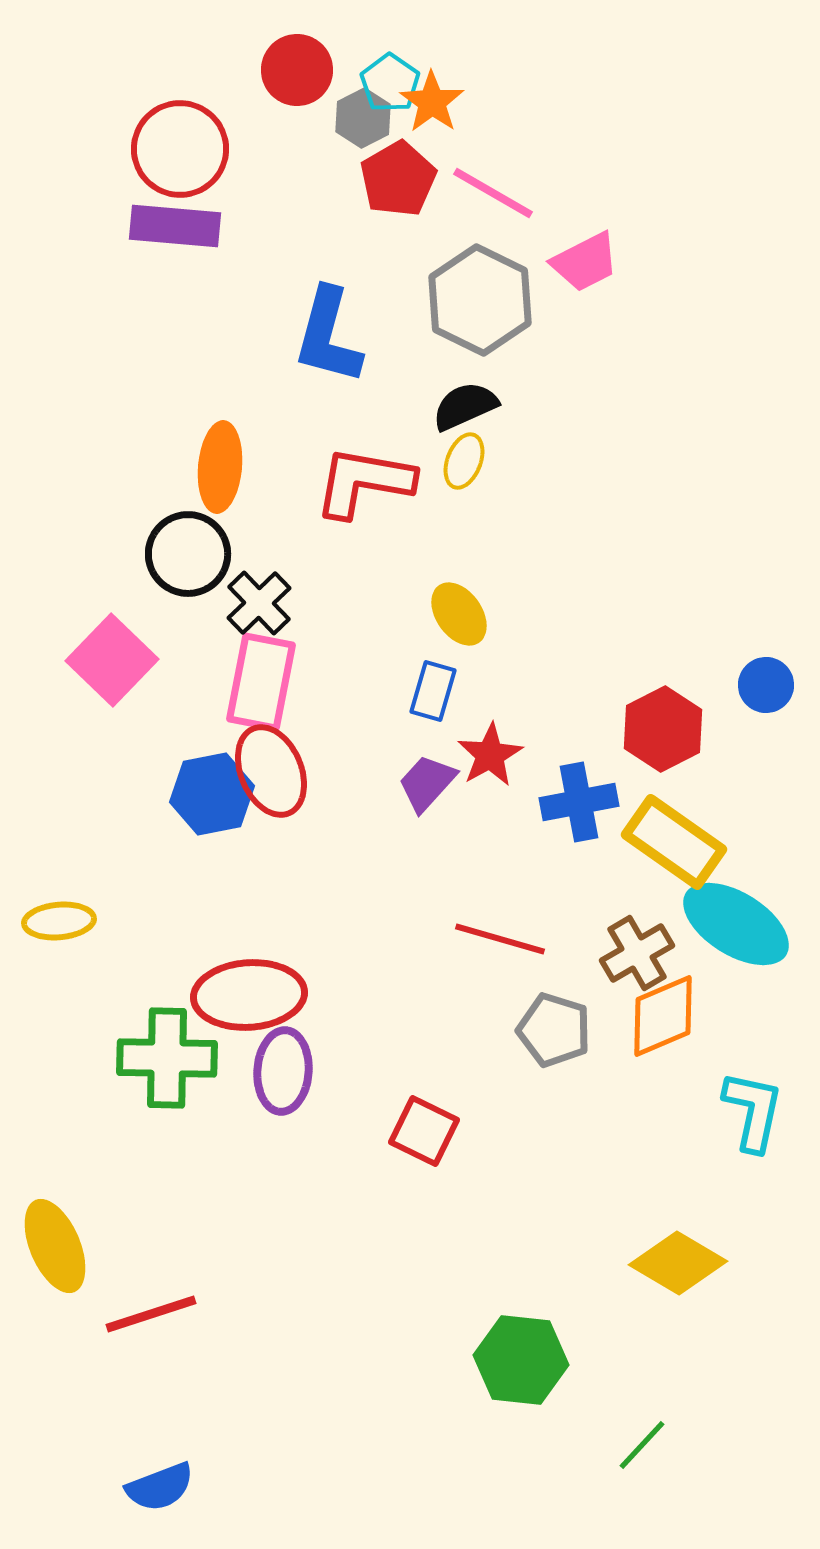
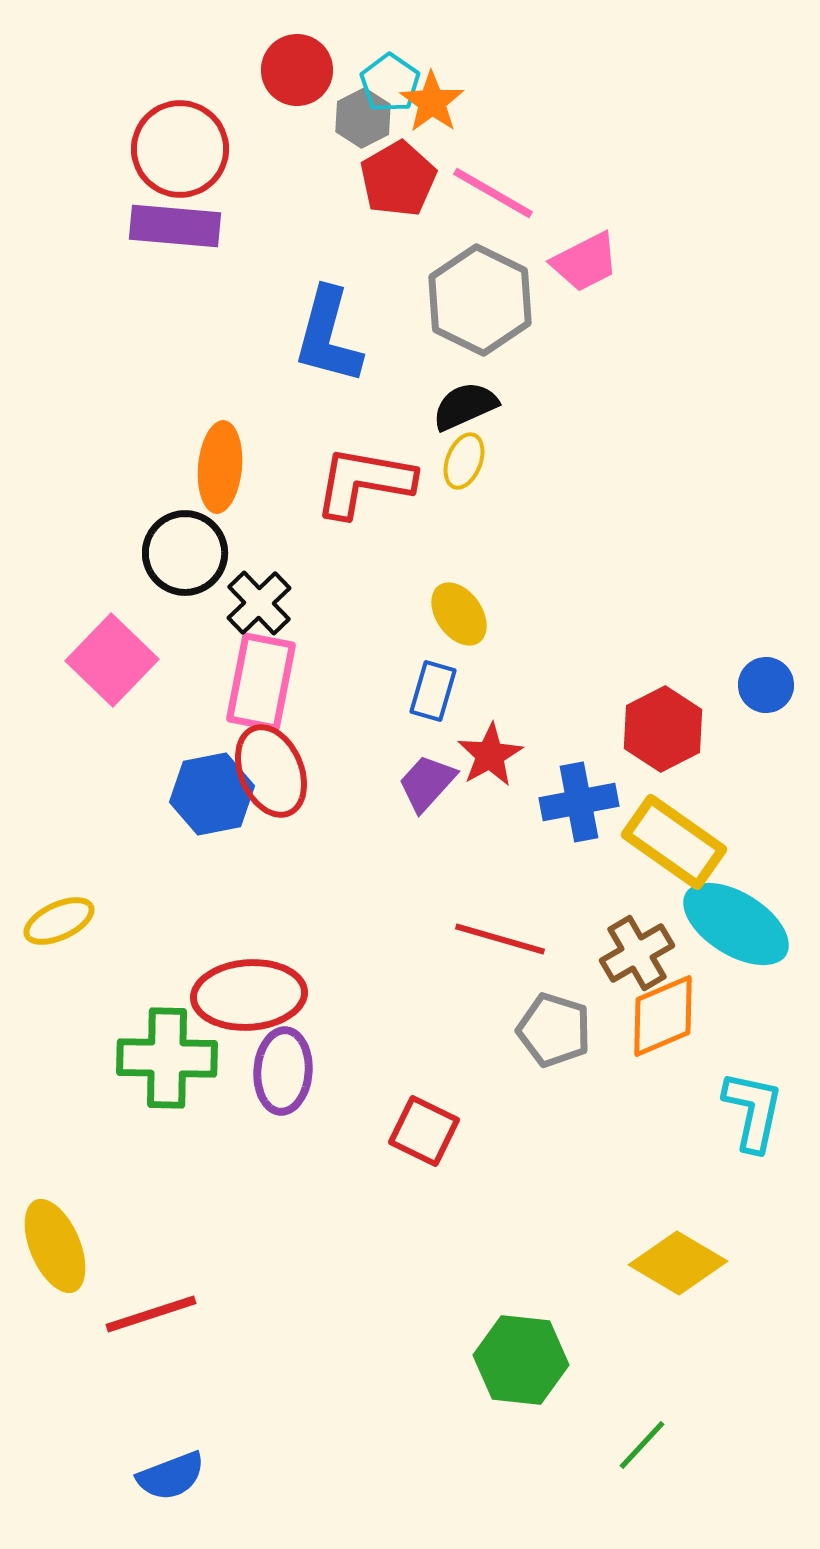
black circle at (188, 554): moved 3 px left, 1 px up
yellow ellipse at (59, 921): rotated 20 degrees counterclockwise
blue semicircle at (160, 1487): moved 11 px right, 11 px up
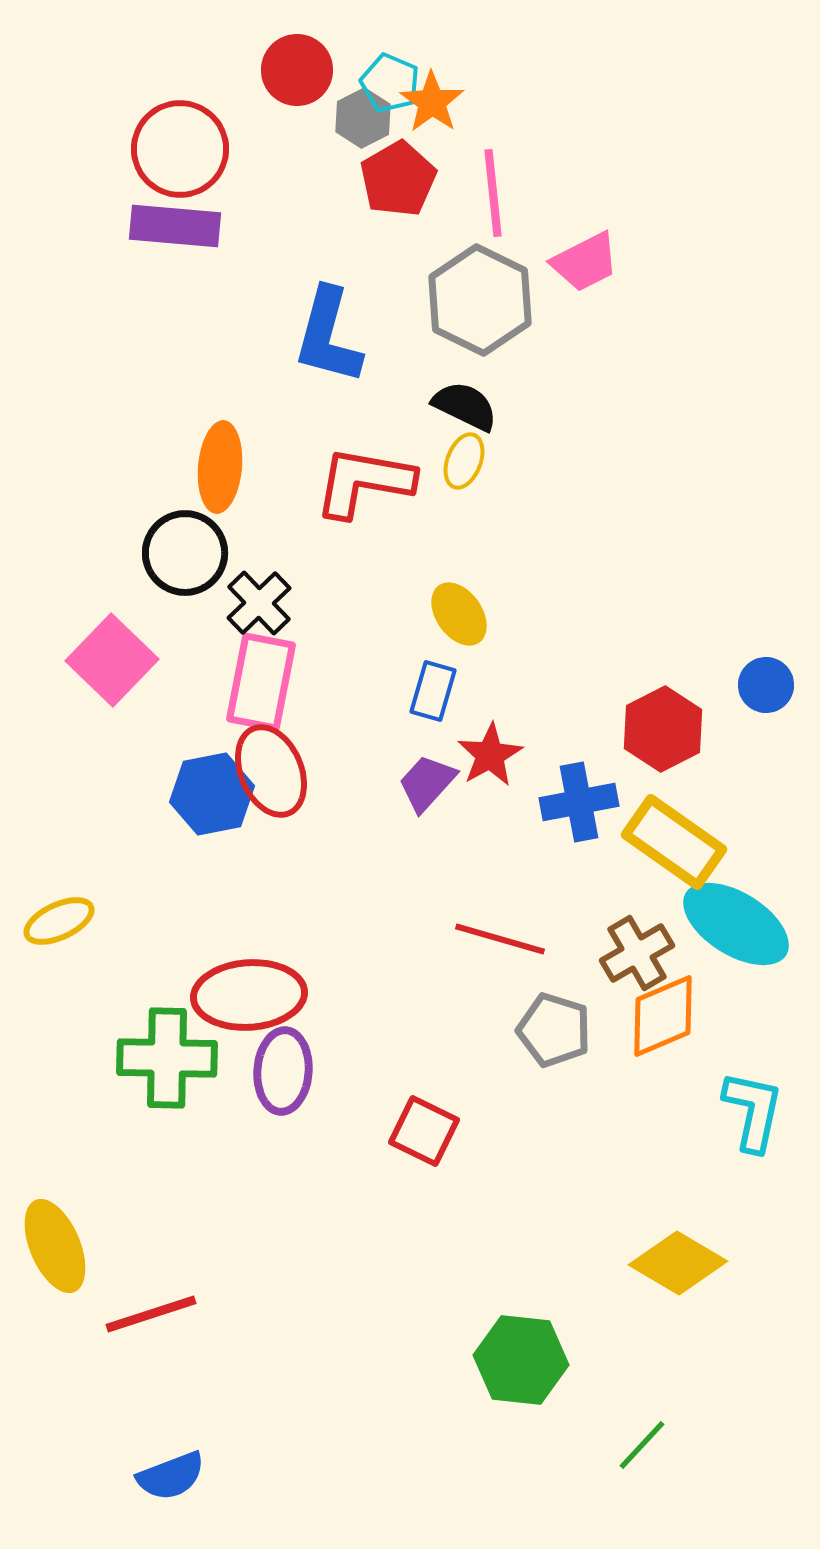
cyan pentagon at (390, 83): rotated 12 degrees counterclockwise
pink line at (493, 193): rotated 54 degrees clockwise
black semicircle at (465, 406): rotated 50 degrees clockwise
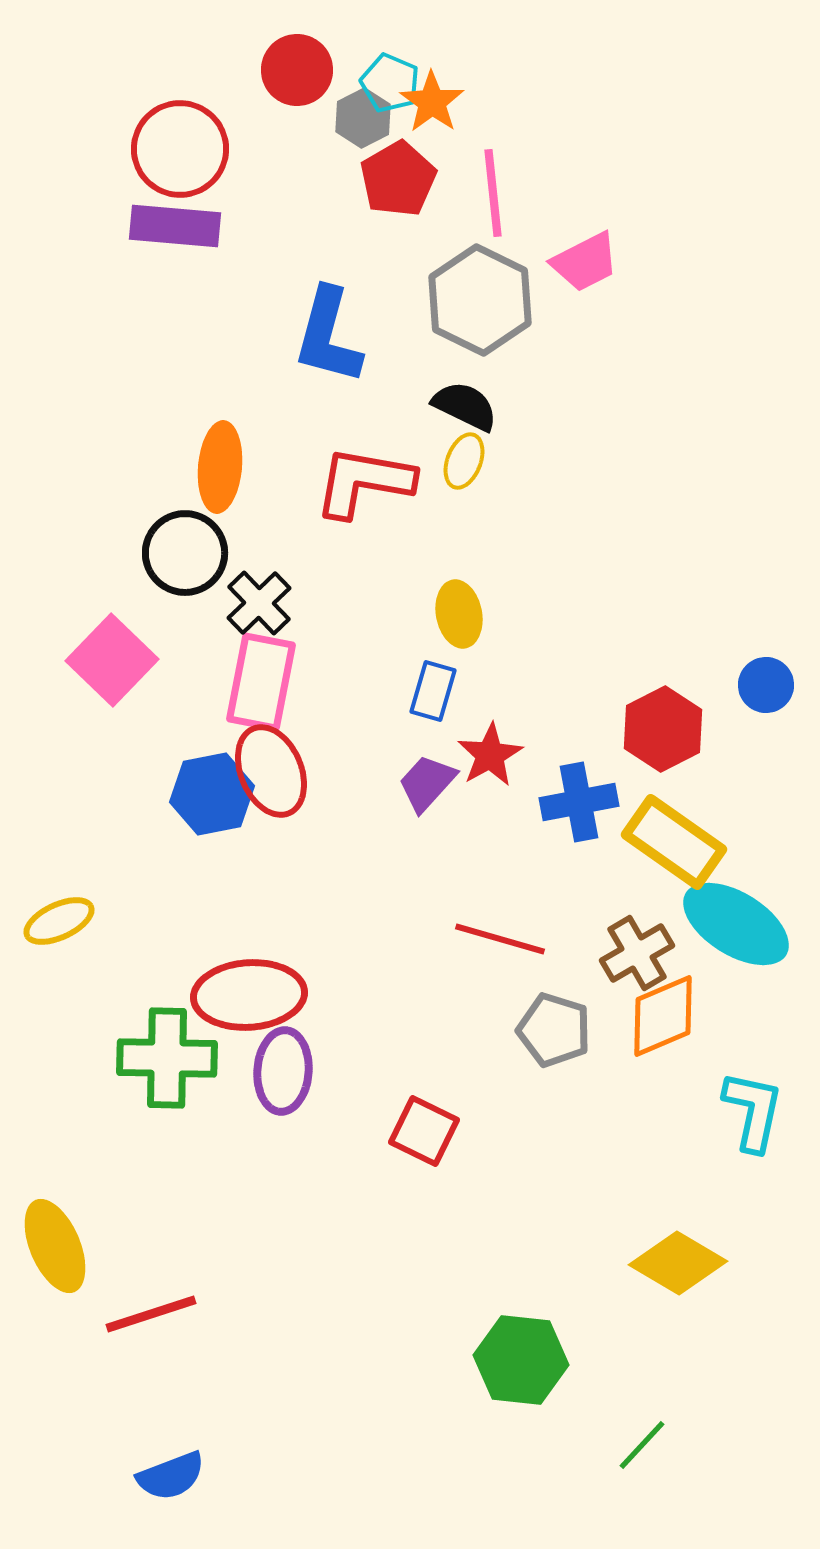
yellow ellipse at (459, 614): rotated 24 degrees clockwise
